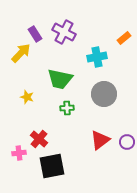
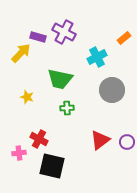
purple rectangle: moved 3 px right, 3 px down; rotated 42 degrees counterclockwise
cyan cross: rotated 18 degrees counterclockwise
gray circle: moved 8 px right, 4 px up
red cross: rotated 12 degrees counterclockwise
black square: rotated 24 degrees clockwise
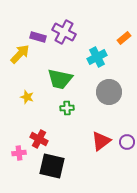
yellow arrow: moved 1 px left, 1 px down
gray circle: moved 3 px left, 2 px down
red triangle: moved 1 px right, 1 px down
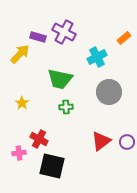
yellow star: moved 5 px left, 6 px down; rotated 16 degrees clockwise
green cross: moved 1 px left, 1 px up
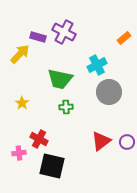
cyan cross: moved 8 px down
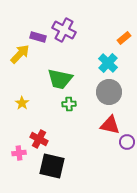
purple cross: moved 2 px up
cyan cross: moved 11 px right, 2 px up; rotated 18 degrees counterclockwise
green cross: moved 3 px right, 3 px up
red triangle: moved 9 px right, 16 px up; rotated 50 degrees clockwise
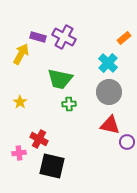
purple cross: moved 7 px down
yellow arrow: moved 1 px right; rotated 15 degrees counterclockwise
yellow star: moved 2 px left, 1 px up
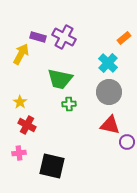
red cross: moved 12 px left, 14 px up
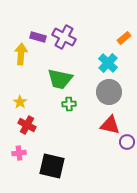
yellow arrow: rotated 25 degrees counterclockwise
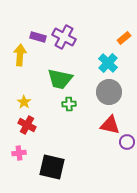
yellow arrow: moved 1 px left, 1 px down
yellow star: moved 4 px right
black square: moved 1 px down
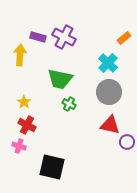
green cross: rotated 32 degrees clockwise
pink cross: moved 7 px up; rotated 24 degrees clockwise
